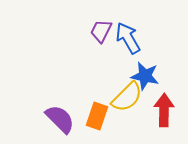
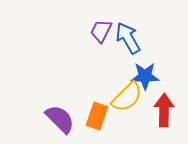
blue star: rotated 12 degrees counterclockwise
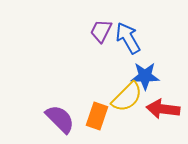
red arrow: moved 1 px left, 1 px up; rotated 84 degrees counterclockwise
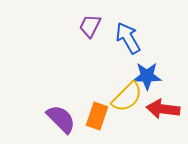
purple trapezoid: moved 11 px left, 5 px up
blue star: moved 2 px right
purple semicircle: moved 1 px right
